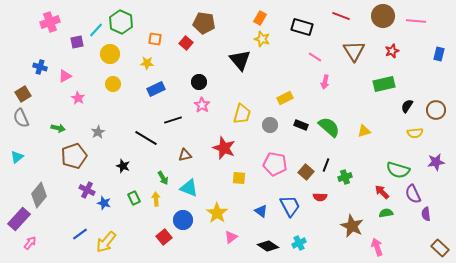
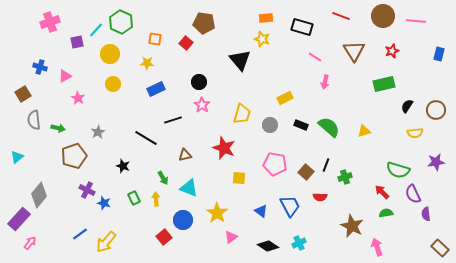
orange rectangle at (260, 18): moved 6 px right; rotated 56 degrees clockwise
gray semicircle at (21, 118): moved 13 px right, 2 px down; rotated 18 degrees clockwise
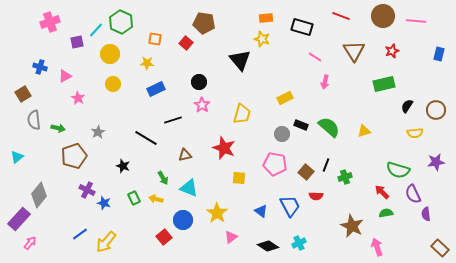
gray circle at (270, 125): moved 12 px right, 9 px down
red semicircle at (320, 197): moved 4 px left, 1 px up
yellow arrow at (156, 199): rotated 72 degrees counterclockwise
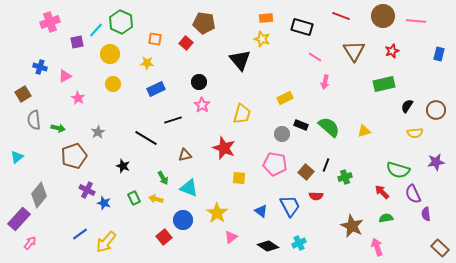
green semicircle at (386, 213): moved 5 px down
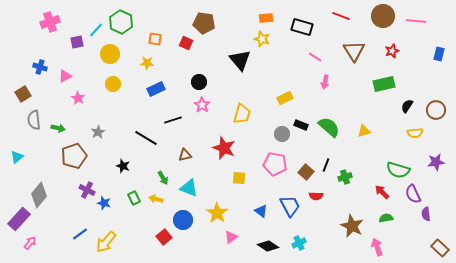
red square at (186, 43): rotated 16 degrees counterclockwise
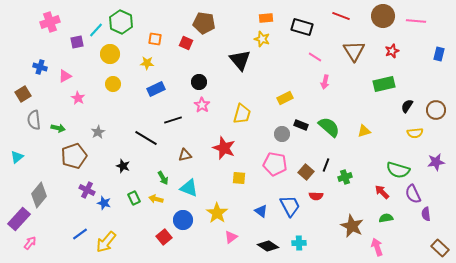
cyan cross at (299, 243): rotated 24 degrees clockwise
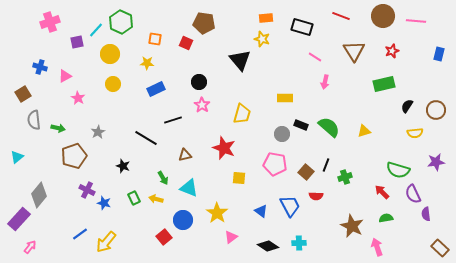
yellow rectangle at (285, 98): rotated 28 degrees clockwise
pink arrow at (30, 243): moved 4 px down
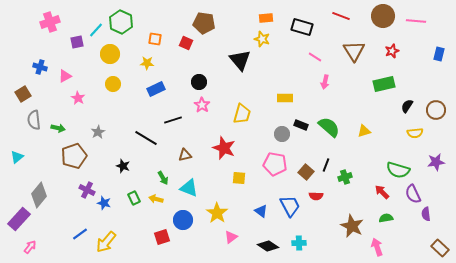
red square at (164, 237): moved 2 px left; rotated 21 degrees clockwise
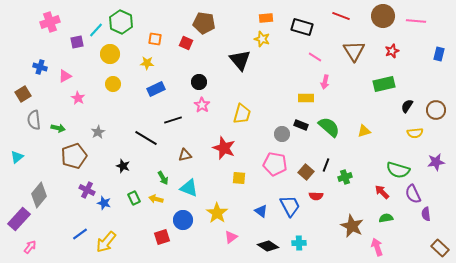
yellow rectangle at (285, 98): moved 21 px right
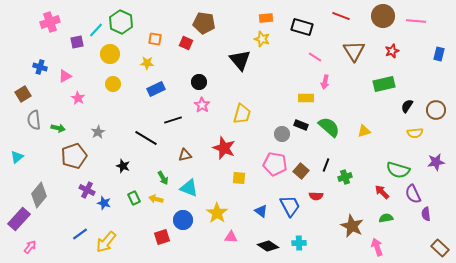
brown square at (306, 172): moved 5 px left, 1 px up
pink triangle at (231, 237): rotated 40 degrees clockwise
